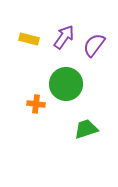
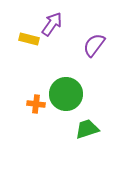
purple arrow: moved 12 px left, 13 px up
green circle: moved 10 px down
green trapezoid: moved 1 px right
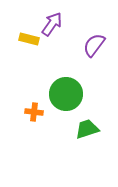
orange cross: moved 2 px left, 8 px down
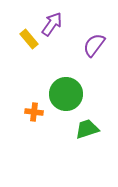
yellow rectangle: rotated 36 degrees clockwise
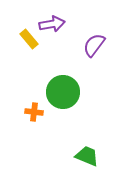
purple arrow: rotated 45 degrees clockwise
green circle: moved 3 px left, 2 px up
green trapezoid: moved 27 px down; rotated 40 degrees clockwise
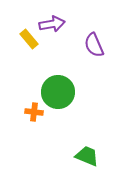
purple semicircle: rotated 60 degrees counterclockwise
green circle: moved 5 px left
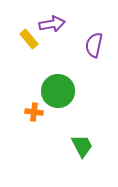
purple semicircle: rotated 35 degrees clockwise
green circle: moved 1 px up
green trapezoid: moved 5 px left, 10 px up; rotated 40 degrees clockwise
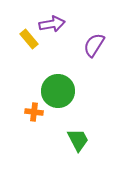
purple semicircle: rotated 20 degrees clockwise
green trapezoid: moved 4 px left, 6 px up
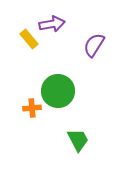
orange cross: moved 2 px left, 4 px up; rotated 12 degrees counterclockwise
